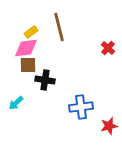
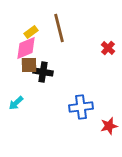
brown line: moved 1 px down
pink diamond: rotated 15 degrees counterclockwise
brown square: moved 1 px right
black cross: moved 2 px left, 8 px up
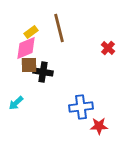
red star: moved 10 px left; rotated 12 degrees clockwise
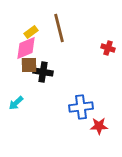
red cross: rotated 24 degrees counterclockwise
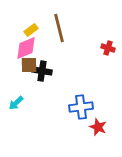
yellow rectangle: moved 2 px up
black cross: moved 1 px left, 1 px up
red star: moved 1 px left, 1 px down; rotated 24 degrees clockwise
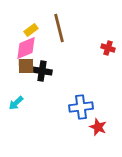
brown square: moved 3 px left, 1 px down
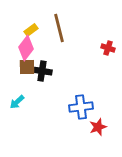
pink diamond: rotated 30 degrees counterclockwise
brown square: moved 1 px right, 1 px down
cyan arrow: moved 1 px right, 1 px up
red star: rotated 30 degrees clockwise
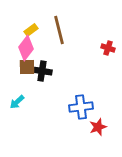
brown line: moved 2 px down
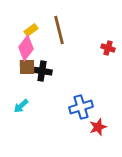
cyan arrow: moved 4 px right, 4 px down
blue cross: rotated 10 degrees counterclockwise
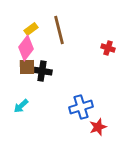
yellow rectangle: moved 1 px up
